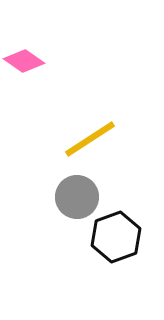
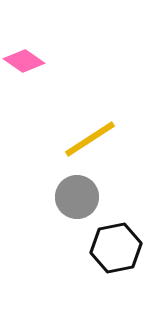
black hexagon: moved 11 px down; rotated 9 degrees clockwise
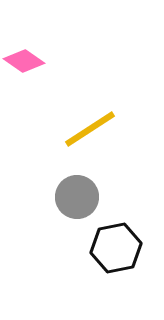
yellow line: moved 10 px up
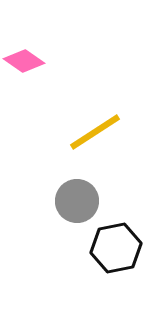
yellow line: moved 5 px right, 3 px down
gray circle: moved 4 px down
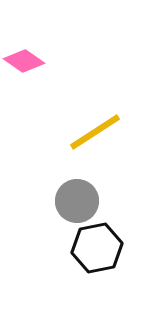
black hexagon: moved 19 px left
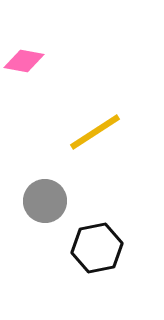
pink diamond: rotated 24 degrees counterclockwise
gray circle: moved 32 px left
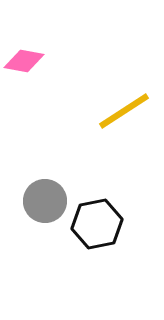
yellow line: moved 29 px right, 21 px up
black hexagon: moved 24 px up
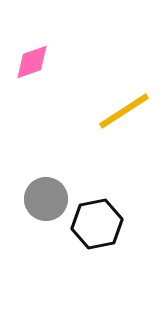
pink diamond: moved 8 px right, 1 px down; rotated 30 degrees counterclockwise
gray circle: moved 1 px right, 2 px up
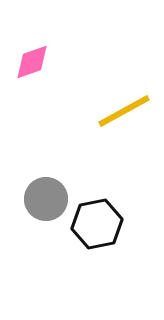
yellow line: rotated 4 degrees clockwise
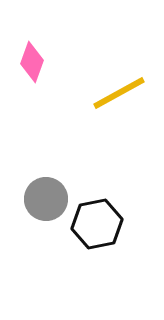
pink diamond: rotated 51 degrees counterclockwise
yellow line: moved 5 px left, 18 px up
